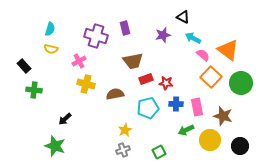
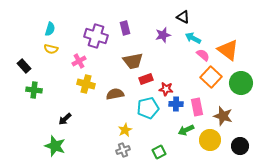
red star: moved 6 px down
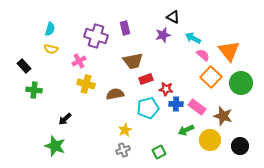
black triangle: moved 10 px left
orange triangle: moved 1 px right, 1 px down; rotated 15 degrees clockwise
pink rectangle: rotated 42 degrees counterclockwise
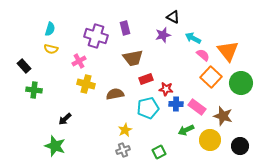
orange triangle: moved 1 px left
brown trapezoid: moved 3 px up
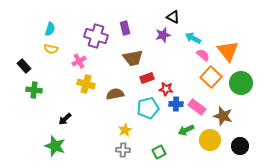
red rectangle: moved 1 px right, 1 px up
gray cross: rotated 24 degrees clockwise
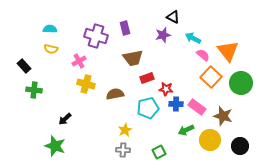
cyan semicircle: rotated 104 degrees counterclockwise
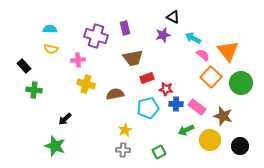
pink cross: moved 1 px left, 1 px up; rotated 24 degrees clockwise
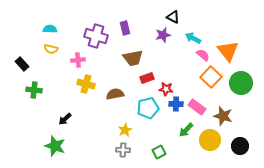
black rectangle: moved 2 px left, 2 px up
green arrow: rotated 21 degrees counterclockwise
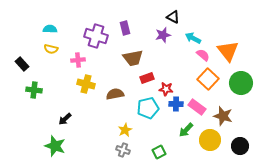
orange square: moved 3 px left, 2 px down
gray cross: rotated 16 degrees clockwise
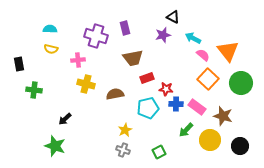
black rectangle: moved 3 px left; rotated 32 degrees clockwise
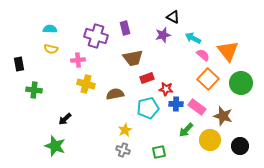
green square: rotated 16 degrees clockwise
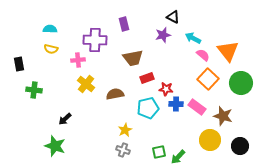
purple rectangle: moved 1 px left, 4 px up
purple cross: moved 1 px left, 4 px down; rotated 15 degrees counterclockwise
yellow cross: rotated 24 degrees clockwise
green arrow: moved 8 px left, 27 px down
